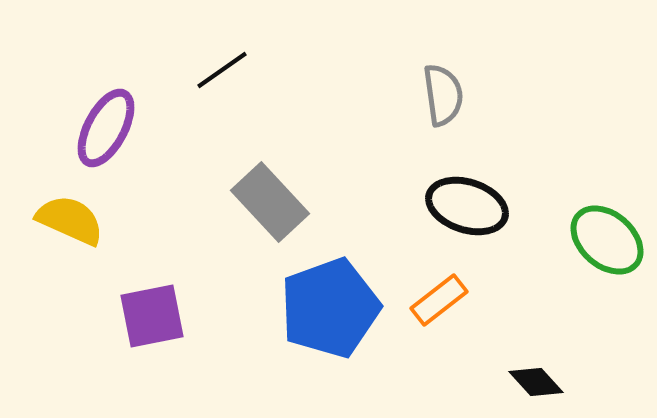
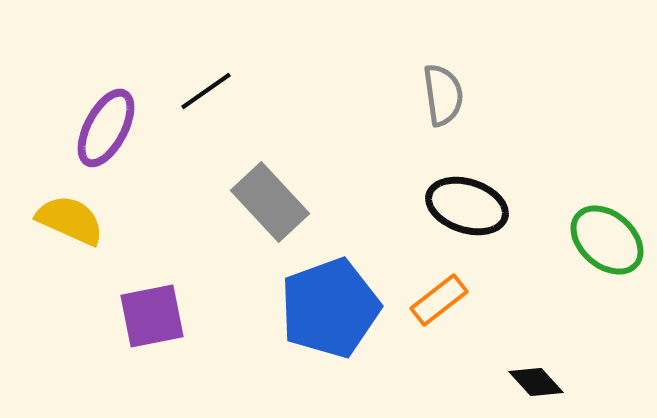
black line: moved 16 px left, 21 px down
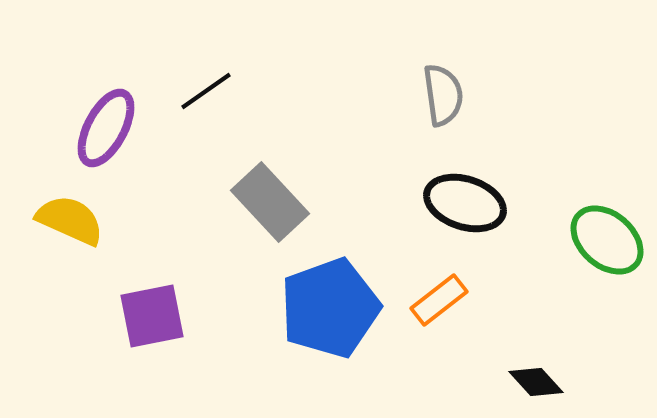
black ellipse: moved 2 px left, 3 px up
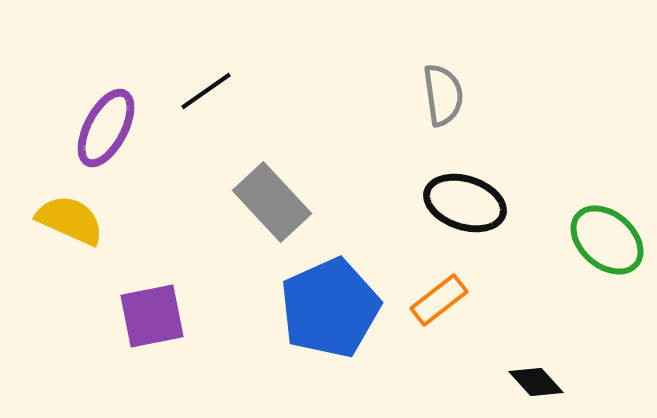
gray rectangle: moved 2 px right
blue pentagon: rotated 4 degrees counterclockwise
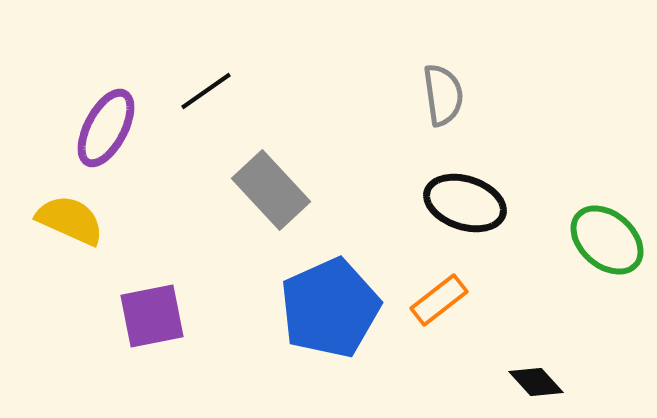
gray rectangle: moved 1 px left, 12 px up
